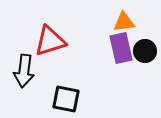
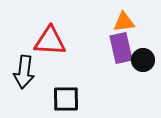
red triangle: rotated 20 degrees clockwise
black circle: moved 2 px left, 9 px down
black arrow: moved 1 px down
black square: rotated 12 degrees counterclockwise
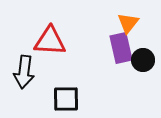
orange triangle: moved 4 px right, 1 px down; rotated 45 degrees counterclockwise
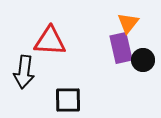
black square: moved 2 px right, 1 px down
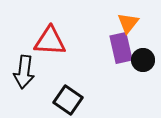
black square: rotated 36 degrees clockwise
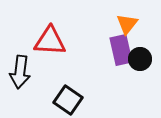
orange triangle: moved 1 px left, 1 px down
purple rectangle: moved 2 px down
black circle: moved 3 px left, 1 px up
black arrow: moved 4 px left
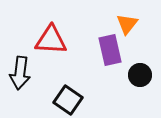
red triangle: moved 1 px right, 1 px up
purple rectangle: moved 11 px left
black circle: moved 16 px down
black arrow: moved 1 px down
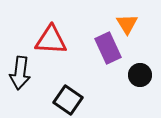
orange triangle: rotated 10 degrees counterclockwise
purple rectangle: moved 2 px left, 2 px up; rotated 12 degrees counterclockwise
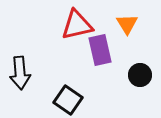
red triangle: moved 26 px right, 15 px up; rotated 16 degrees counterclockwise
purple rectangle: moved 8 px left, 2 px down; rotated 12 degrees clockwise
black arrow: rotated 12 degrees counterclockwise
